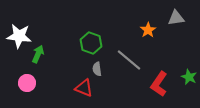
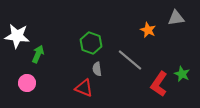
orange star: rotated 14 degrees counterclockwise
white star: moved 2 px left
gray line: moved 1 px right
green star: moved 7 px left, 3 px up
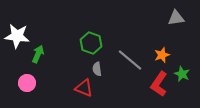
orange star: moved 14 px right, 25 px down; rotated 28 degrees clockwise
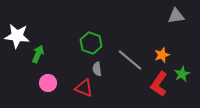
gray triangle: moved 2 px up
green star: rotated 21 degrees clockwise
pink circle: moved 21 px right
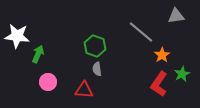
green hexagon: moved 4 px right, 3 px down
orange star: rotated 14 degrees counterclockwise
gray line: moved 11 px right, 28 px up
pink circle: moved 1 px up
red triangle: moved 2 px down; rotated 18 degrees counterclockwise
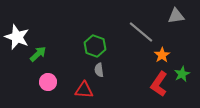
white star: moved 1 px down; rotated 15 degrees clockwise
green arrow: rotated 24 degrees clockwise
gray semicircle: moved 2 px right, 1 px down
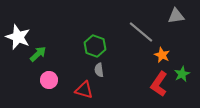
white star: moved 1 px right
orange star: rotated 14 degrees counterclockwise
pink circle: moved 1 px right, 2 px up
red triangle: rotated 12 degrees clockwise
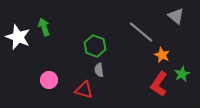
gray triangle: rotated 48 degrees clockwise
green arrow: moved 6 px right, 27 px up; rotated 66 degrees counterclockwise
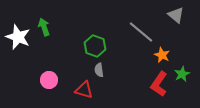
gray triangle: moved 1 px up
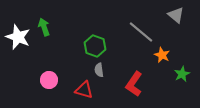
red L-shape: moved 25 px left
